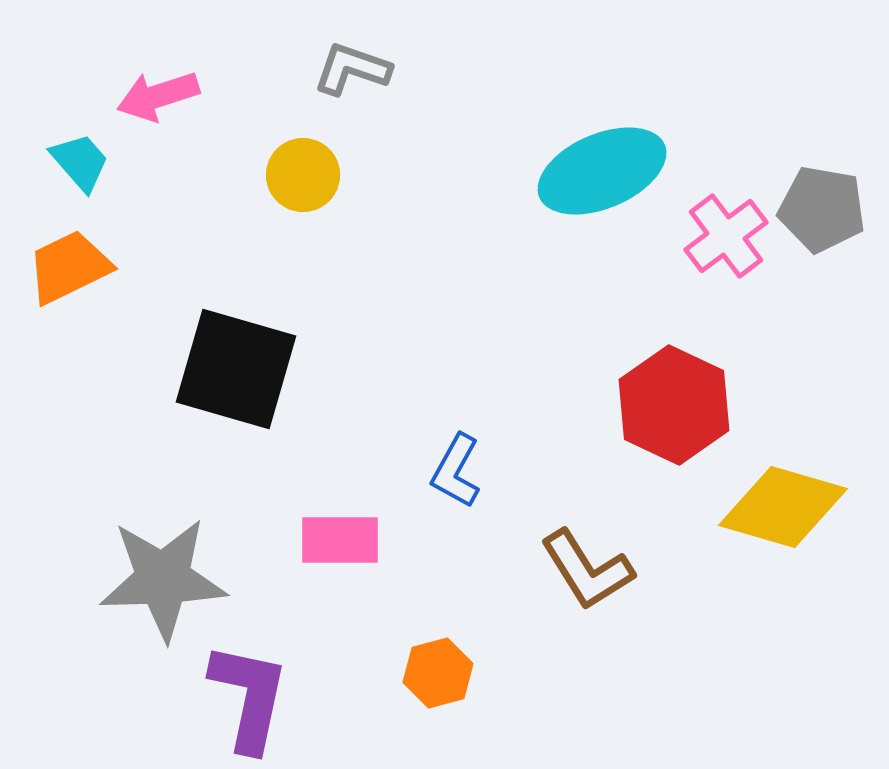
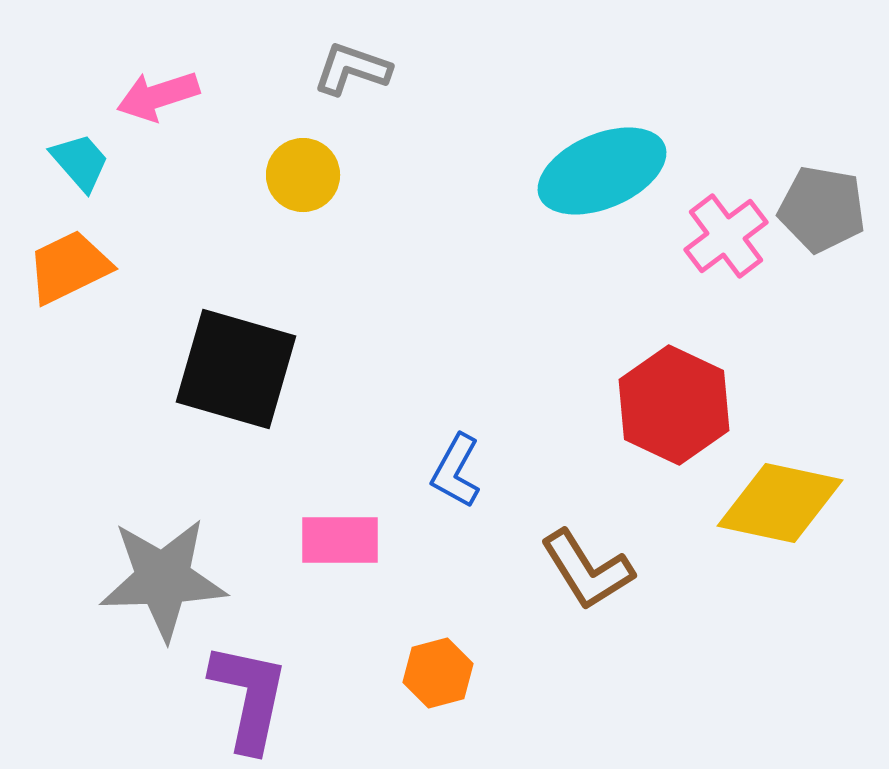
yellow diamond: moved 3 px left, 4 px up; rotated 4 degrees counterclockwise
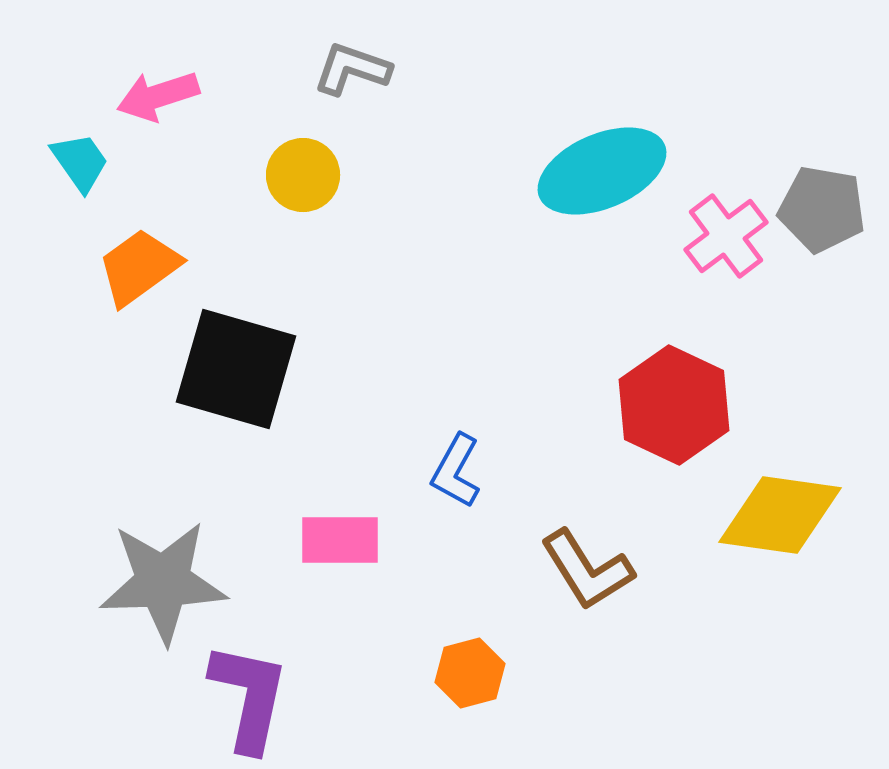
cyan trapezoid: rotated 6 degrees clockwise
orange trapezoid: moved 70 px right; rotated 10 degrees counterclockwise
yellow diamond: moved 12 px down; rotated 4 degrees counterclockwise
gray star: moved 3 px down
orange hexagon: moved 32 px right
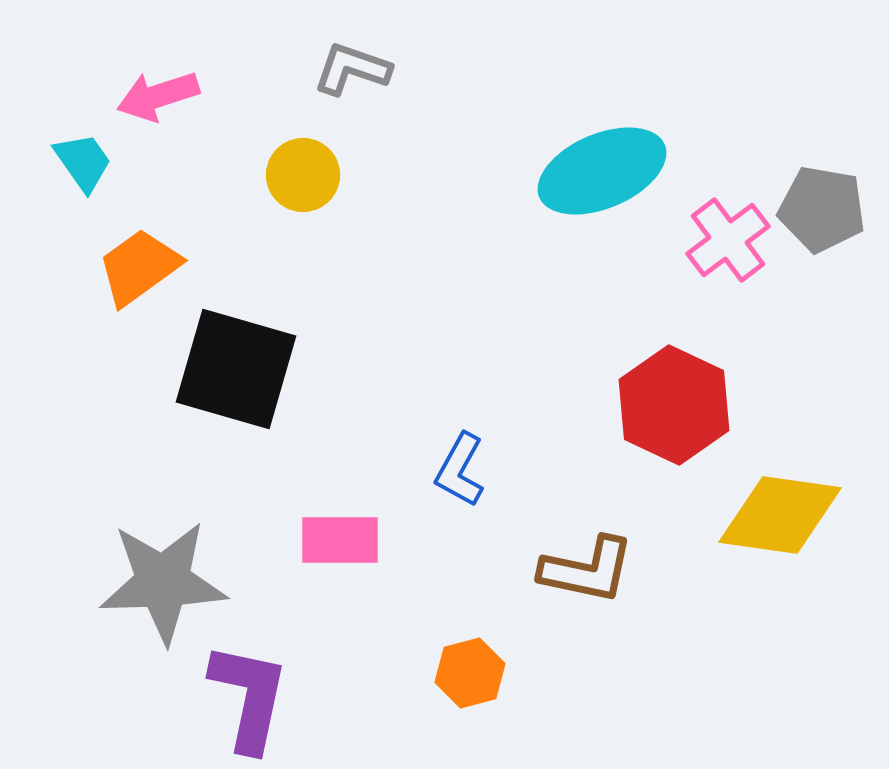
cyan trapezoid: moved 3 px right
pink cross: moved 2 px right, 4 px down
blue L-shape: moved 4 px right, 1 px up
brown L-shape: rotated 46 degrees counterclockwise
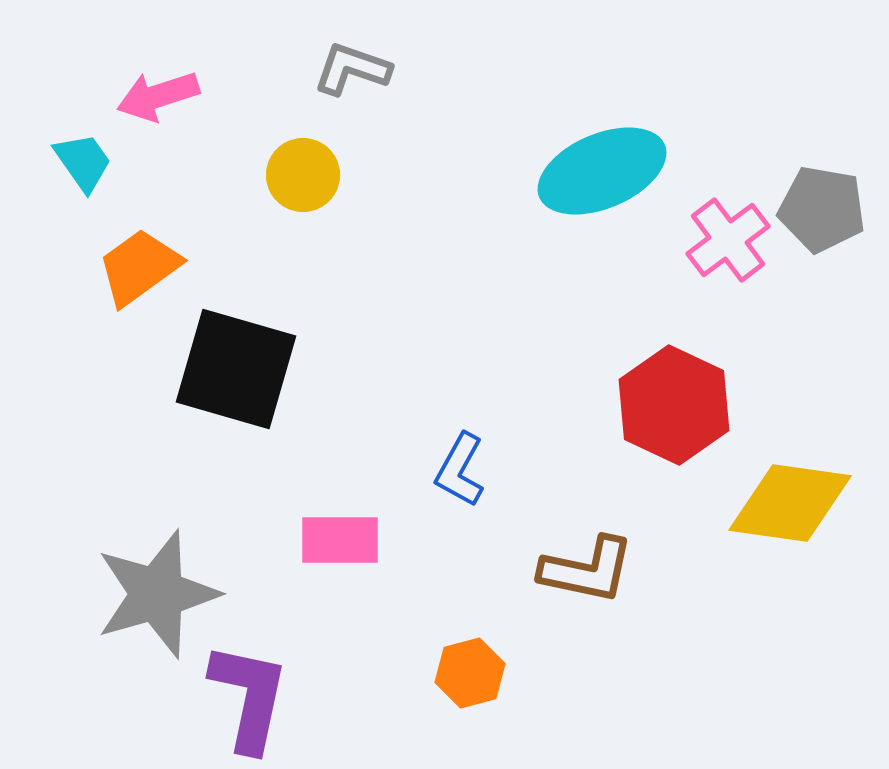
yellow diamond: moved 10 px right, 12 px up
gray star: moved 6 px left, 12 px down; rotated 14 degrees counterclockwise
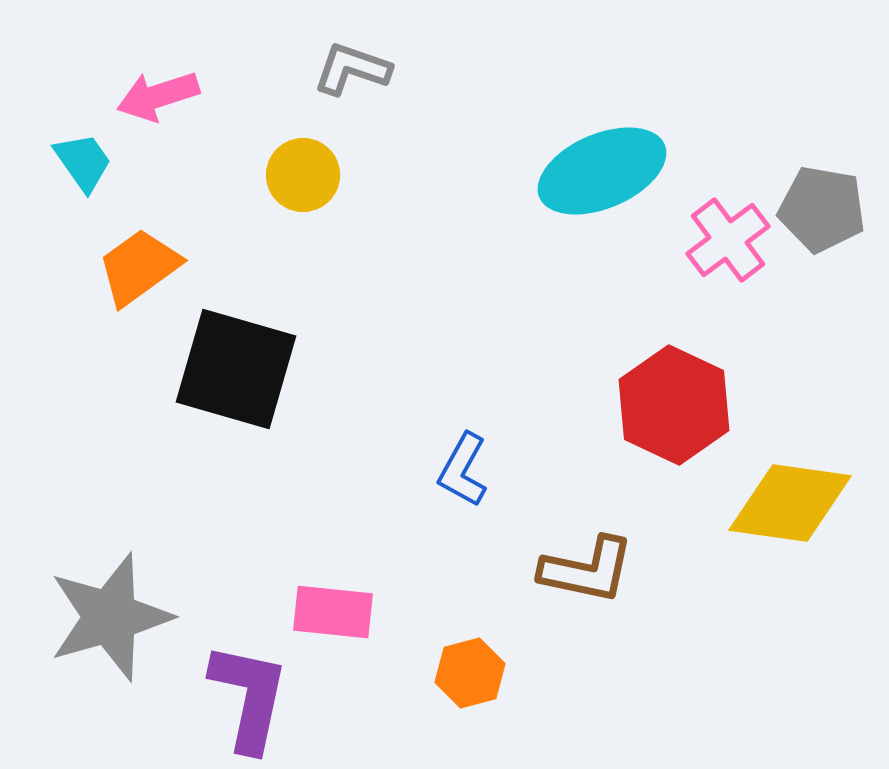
blue L-shape: moved 3 px right
pink rectangle: moved 7 px left, 72 px down; rotated 6 degrees clockwise
gray star: moved 47 px left, 23 px down
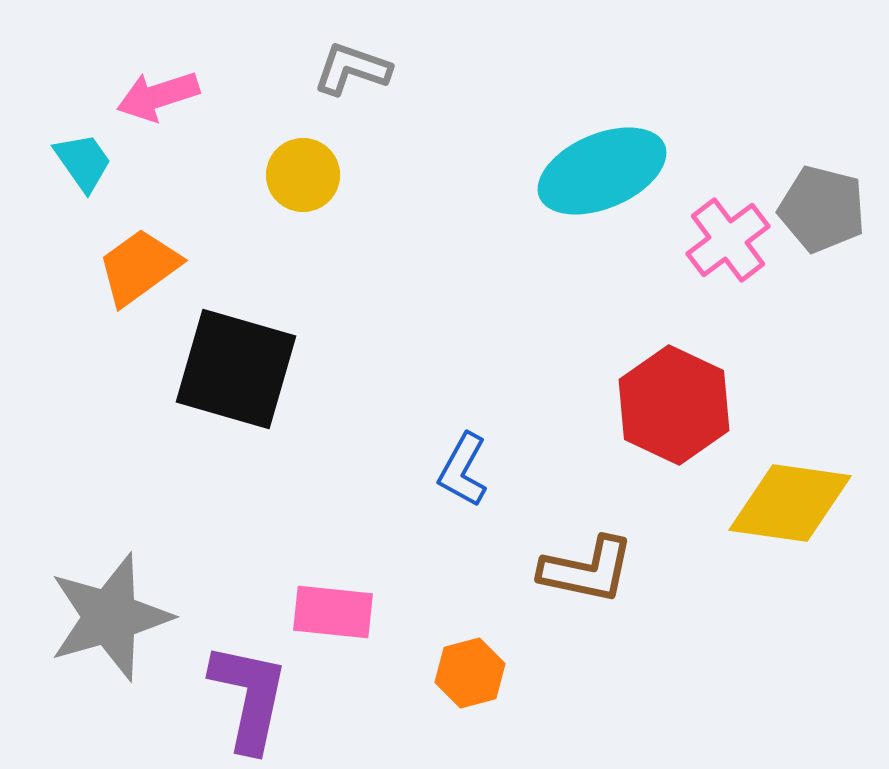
gray pentagon: rotated 4 degrees clockwise
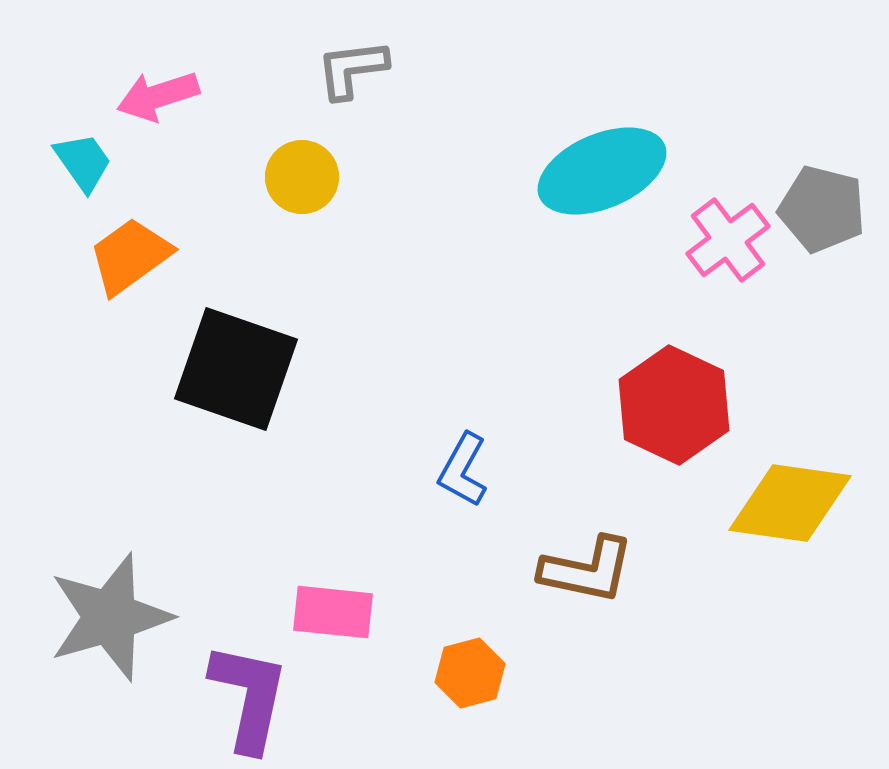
gray L-shape: rotated 26 degrees counterclockwise
yellow circle: moved 1 px left, 2 px down
orange trapezoid: moved 9 px left, 11 px up
black square: rotated 3 degrees clockwise
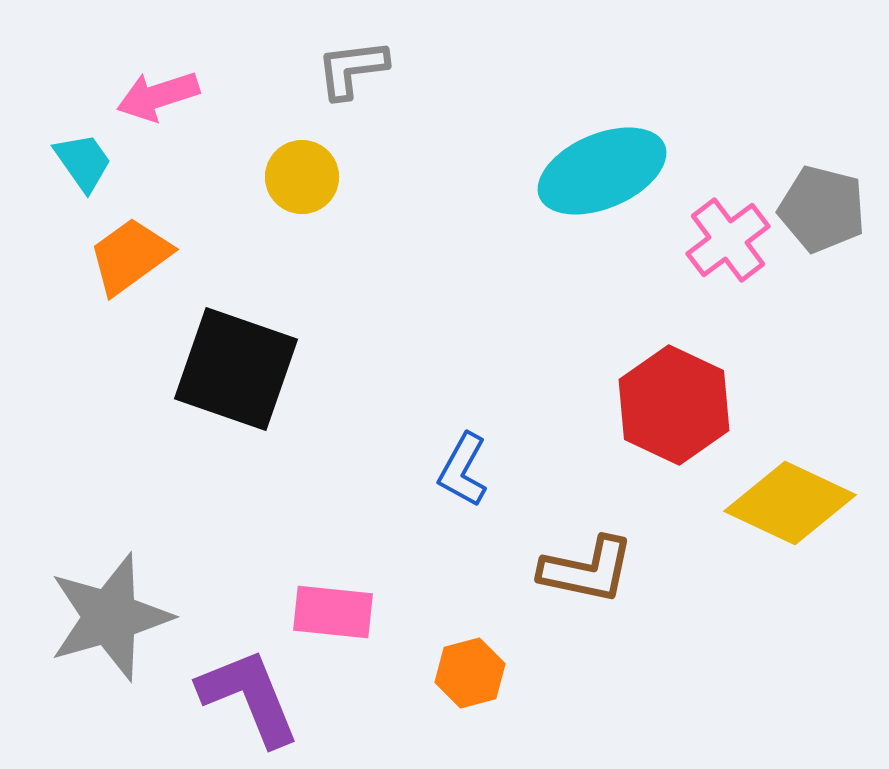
yellow diamond: rotated 17 degrees clockwise
purple L-shape: rotated 34 degrees counterclockwise
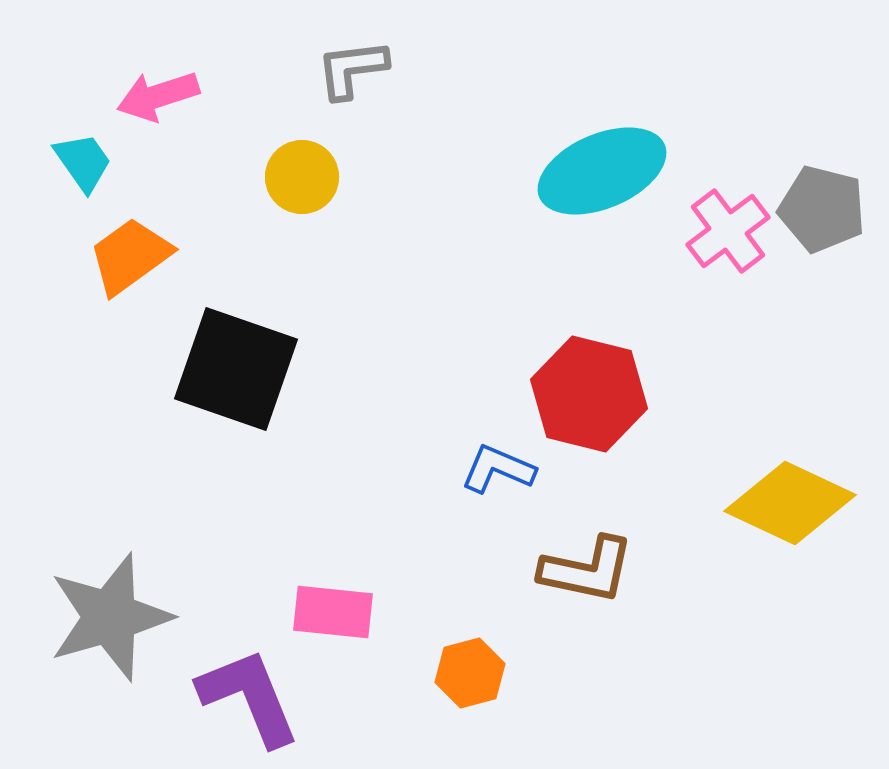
pink cross: moved 9 px up
red hexagon: moved 85 px left, 11 px up; rotated 11 degrees counterclockwise
blue L-shape: moved 35 px right, 1 px up; rotated 84 degrees clockwise
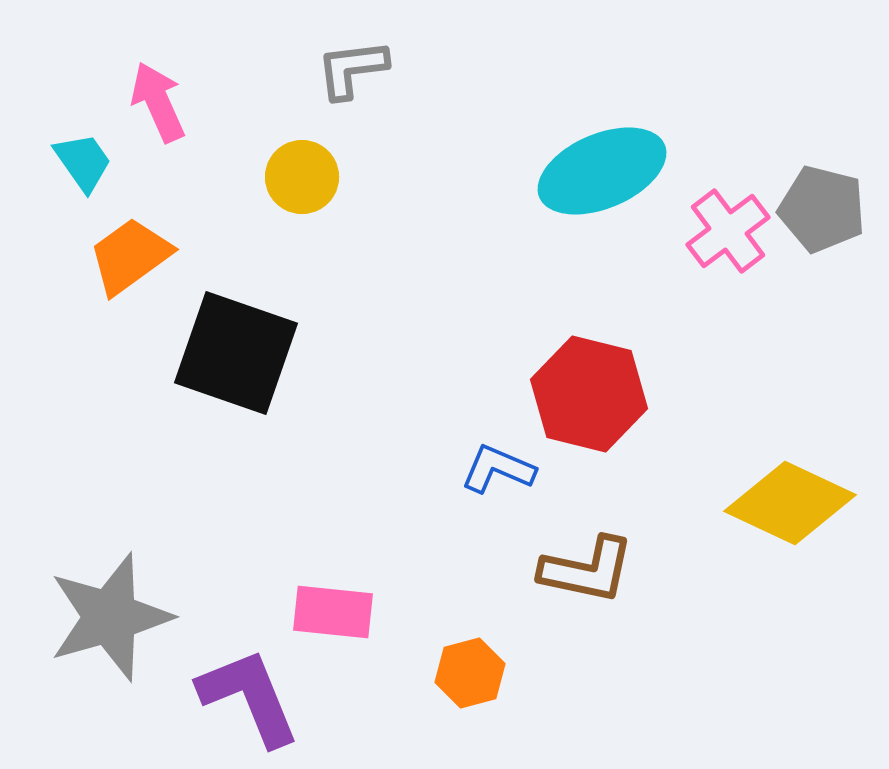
pink arrow: moved 6 px down; rotated 84 degrees clockwise
black square: moved 16 px up
